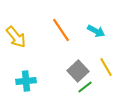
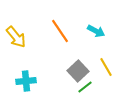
orange line: moved 1 px left, 1 px down
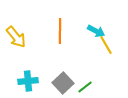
orange line: rotated 35 degrees clockwise
yellow line: moved 22 px up
gray square: moved 15 px left, 12 px down
cyan cross: moved 2 px right
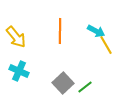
cyan cross: moved 9 px left, 10 px up; rotated 30 degrees clockwise
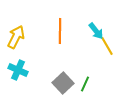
cyan arrow: rotated 24 degrees clockwise
yellow arrow: rotated 115 degrees counterclockwise
yellow line: moved 1 px right, 1 px down
cyan cross: moved 1 px left, 1 px up
green line: moved 3 px up; rotated 28 degrees counterclockwise
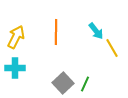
orange line: moved 4 px left, 1 px down
yellow line: moved 5 px right, 2 px down
cyan cross: moved 3 px left, 2 px up; rotated 24 degrees counterclockwise
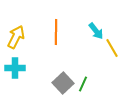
green line: moved 2 px left
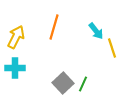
orange line: moved 2 px left, 5 px up; rotated 15 degrees clockwise
yellow line: rotated 12 degrees clockwise
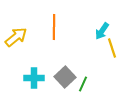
orange line: rotated 15 degrees counterclockwise
cyan arrow: moved 6 px right; rotated 72 degrees clockwise
yellow arrow: rotated 25 degrees clockwise
cyan cross: moved 19 px right, 10 px down
gray square: moved 2 px right, 6 px up
